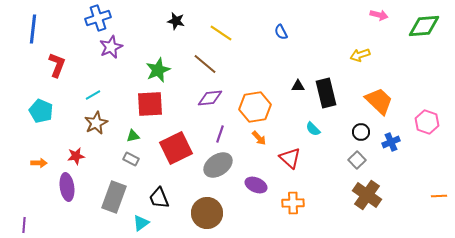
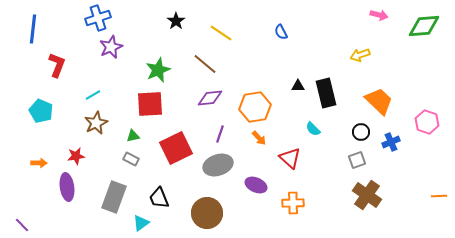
black star at (176, 21): rotated 24 degrees clockwise
gray square at (357, 160): rotated 24 degrees clockwise
gray ellipse at (218, 165): rotated 16 degrees clockwise
purple line at (24, 225): moved 2 px left; rotated 49 degrees counterclockwise
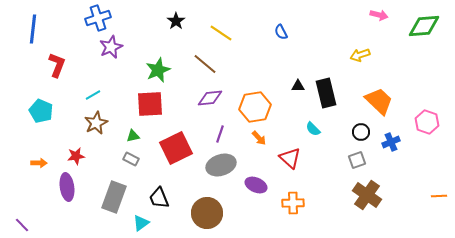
gray ellipse at (218, 165): moved 3 px right
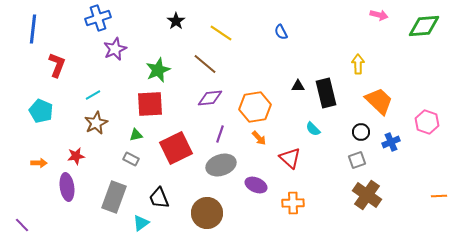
purple star at (111, 47): moved 4 px right, 2 px down
yellow arrow at (360, 55): moved 2 px left, 9 px down; rotated 108 degrees clockwise
green triangle at (133, 136): moved 3 px right, 1 px up
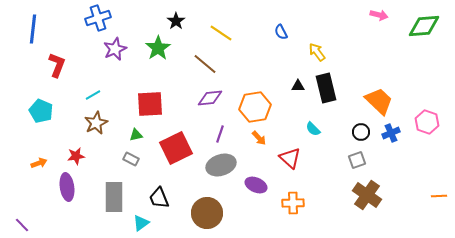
yellow arrow at (358, 64): moved 41 px left, 12 px up; rotated 36 degrees counterclockwise
green star at (158, 70): moved 22 px up; rotated 10 degrees counterclockwise
black rectangle at (326, 93): moved 5 px up
blue cross at (391, 142): moved 9 px up
orange arrow at (39, 163): rotated 21 degrees counterclockwise
gray rectangle at (114, 197): rotated 20 degrees counterclockwise
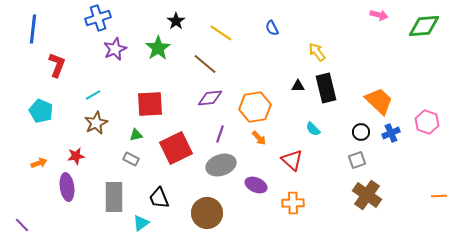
blue semicircle at (281, 32): moved 9 px left, 4 px up
red triangle at (290, 158): moved 2 px right, 2 px down
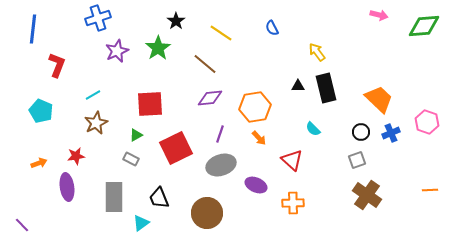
purple star at (115, 49): moved 2 px right, 2 px down
orange trapezoid at (379, 101): moved 2 px up
green triangle at (136, 135): rotated 16 degrees counterclockwise
orange line at (439, 196): moved 9 px left, 6 px up
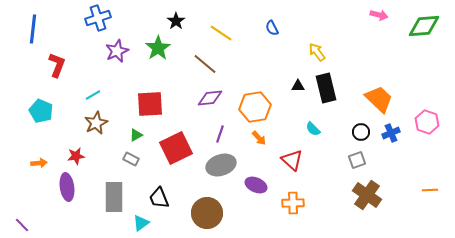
orange arrow at (39, 163): rotated 14 degrees clockwise
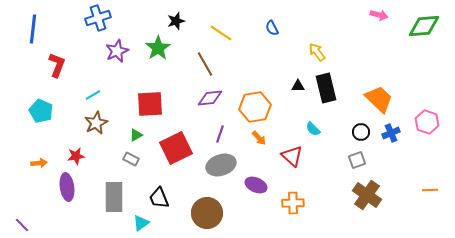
black star at (176, 21): rotated 18 degrees clockwise
brown line at (205, 64): rotated 20 degrees clockwise
red triangle at (292, 160): moved 4 px up
